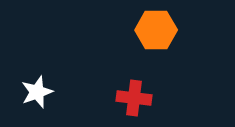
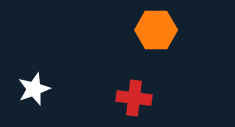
white star: moved 3 px left, 3 px up
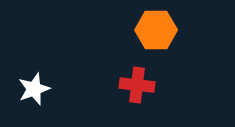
red cross: moved 3 px right, 13 px up
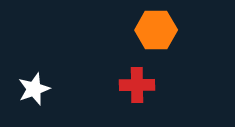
red cross: rotated 8 degrees counterclockwise
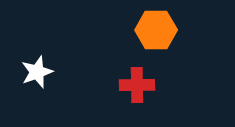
white star: moved 3 px right, 17 px up
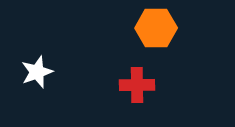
orange hexagon: moved 2 px up
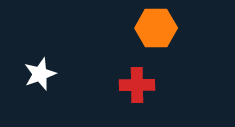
white star: moved 3 px right, 2 px down
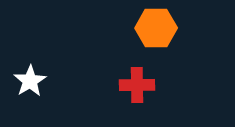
white star: moved 10 px left, 7 px down; rotated 12 degrees counterclockwise
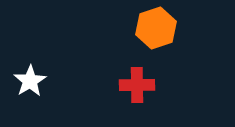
orange hexagon: rotated 18 degrees counterclockwise
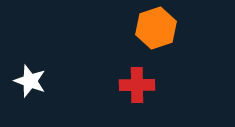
white star: rotated 20 degrees counterclockwise
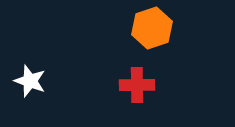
orange hexagon: moved 4 px left
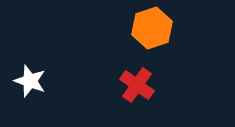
red cross: rotated 36 degrees clockwise
